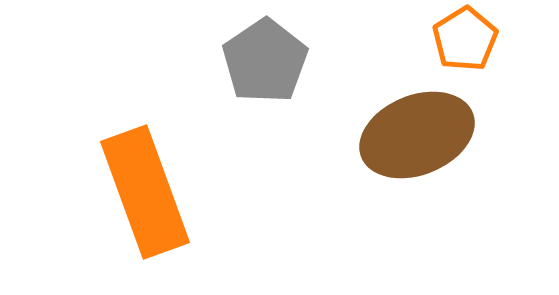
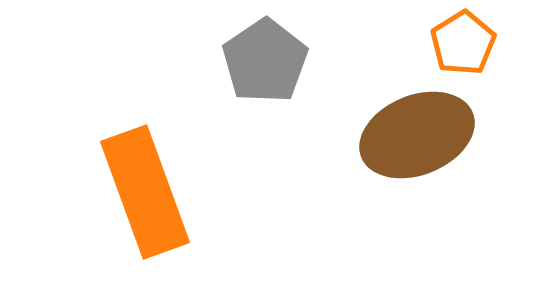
orange pentagon: moved 2 px left, 4 px down
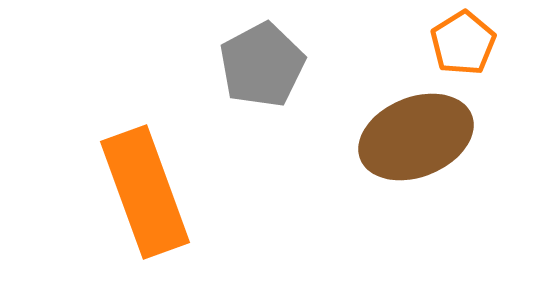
gray pentagon: moved 3 px left, 4 px down; rotated 6 degrees clockwise
brown ellipse: moved 1 px left, 2 px down
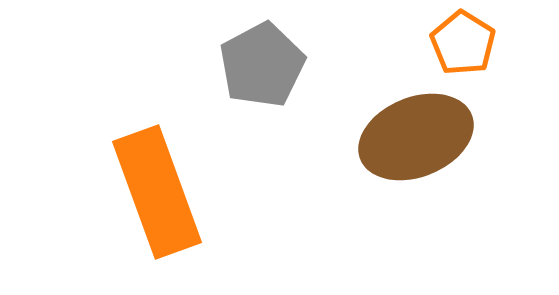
orange pentagon: rotated 8 degrees counterclockwise
orange rectangle: moved 12 px right
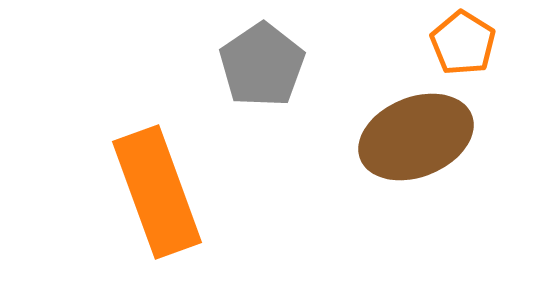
gray pentagon: rotated 6 degrees counterclockwise
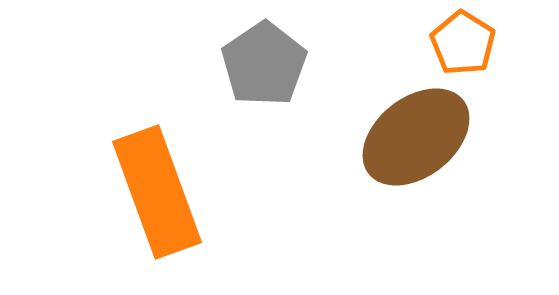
gray pentagon: moved 2 px right, 1 px up
brown ellipse: rotated 16 degrees counterclockwise
